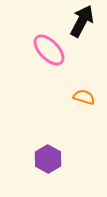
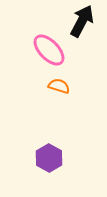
orange semicircle: moved 25 px left, 11 px up
purple hexagon: moved 1 px right, 1 px up
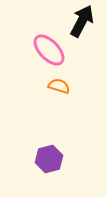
purple hexagon: moved 1 px down; rotated 16 degrees clockwise
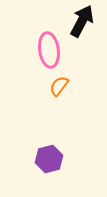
pink ellipse: rotated 36 degrees clockwise
orange semicircle: rotated 70 degrees counterclockwise
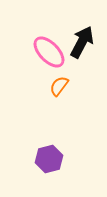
black arrow: moved 21 px down
pink ellipse: moved 2 px down; rotated 36 degrees counterclockwise
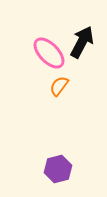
pink ellipse: moved 1 px down
purple hexagon: moved 9 px right, 10 px down
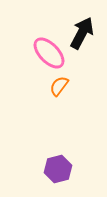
black arrow: moved 9 px up
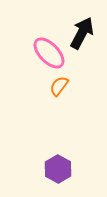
purple hexagon: rotated 16 degrees counterclockwise
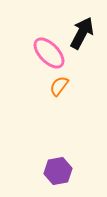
purple hexagon: moved 2 px down; rotated 20 degrees clockwise
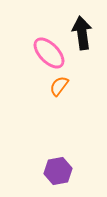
black arrow: rotated 36 degrees counterclockwise
